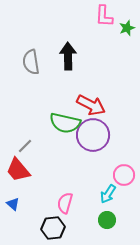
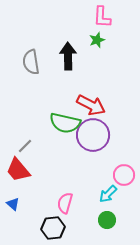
pink L-shape: moved 2 px left, 1 px down
green star: moved 30 px left, 12 px down
cyan arrow: rotated 12 degrees clockwise
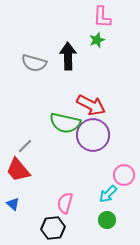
gray semicircle: moved 3 px right, 1 px down; rotated 65 degrees counterclockwise
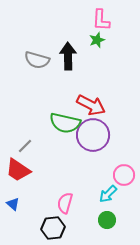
pink L-shape: moved 1 px left, 3 px down
gray semicircle: moved 3 px right, 3 px up
red trapezoid: rotated 16 degrees counterclockwise
